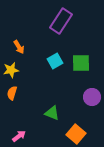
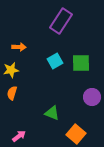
orange arrow: rotated 56 degrees counterclockwise
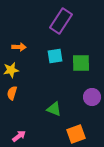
cyan square: moved 5 px up; rotated 21 degrees clockwise
green triangle: moved 2 px right, 4 px up
orange square: rotated 30 degrees clockwise
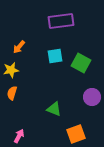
purple rectangle: rotated 50 degrees clockwise
orange arrow: rotated 128 degrees clockwise
green square: rotated 30 degrees clockwise
pink arrow: rotated 24 degrees counterclockwise
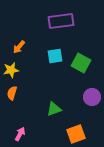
green triangle: rotated 42 degrees counterclockwise
pink arrow: moved 1 px right, 2 px up
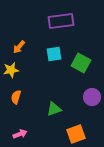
cyan square: moved 1 px left, 2 px up
orange semicircle: moved 4 px right, 4 px down
pink arrow: rotated 40 degrees clockwise
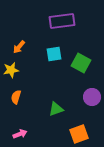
purple rectangle: moved 1 px right
green triangle: moved 2 px right
orange square: moved 3 px right
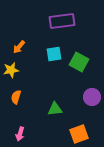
green square: moved 2 px left, 1 px up
green triangle: moved 1 px left; rotated 14 degrees clockwise
pink arrow: rotated 128 degrees clockwise
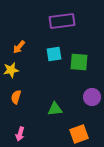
green square: rotated 24 degrees counterclockwise
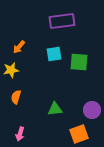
purple circle: moved 13 px down
